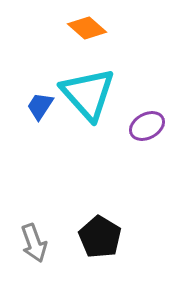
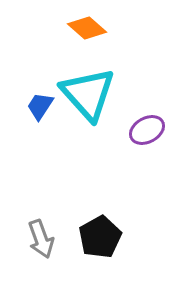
purple ellipse: moved 4 px down
black pentagon: rotated 12 degrees clockwise
gray arrow: moved 7 px right, 4 px up
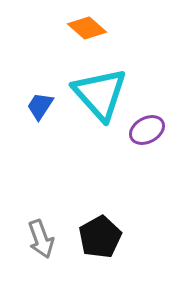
cyan triangle: moved 12 px right
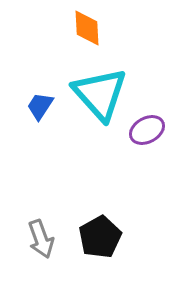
orange diamond: rotated 45 degrees clockwise
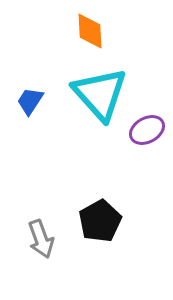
orange diamond: moved 3 px right, 3 px down
blue trapezoid: moved 10 px left, 5 px up
black pentagon: moved 16 px up
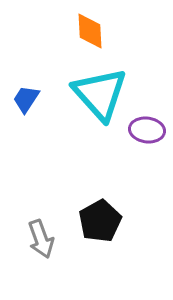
blue trapezoid: moved 4 px left, 2 px up
purple ellipse: rotated 36 degrees clockwise
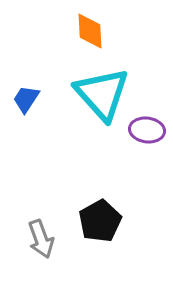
cyan triangle: moved 2 px right
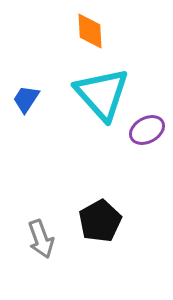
purple ellipse: rotated 36 degrees counterclockwise
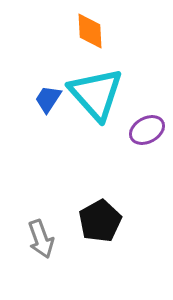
cyan triangle: moved 6 px left
blue trapezoid: moved 22 px right
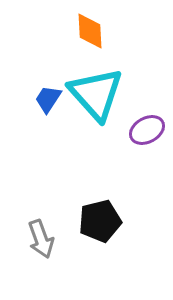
black pentagon: rotated 15 degrees clockwise
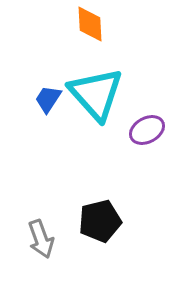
orange diamond: moved 7 px up
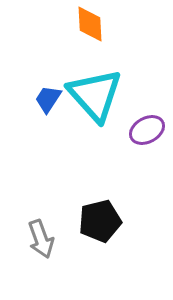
cyan triangle: moved 1 px left, 1 px down
